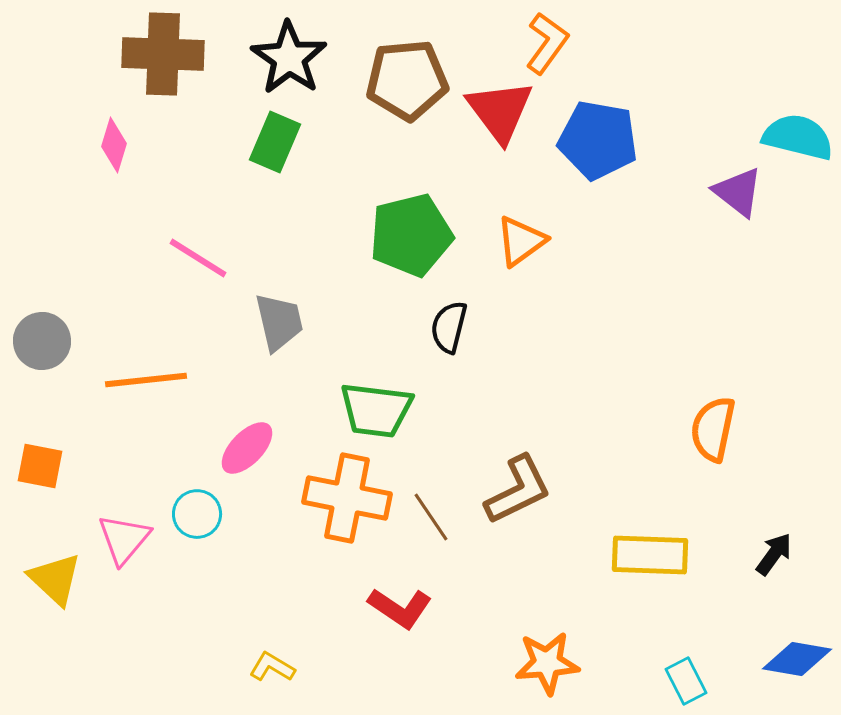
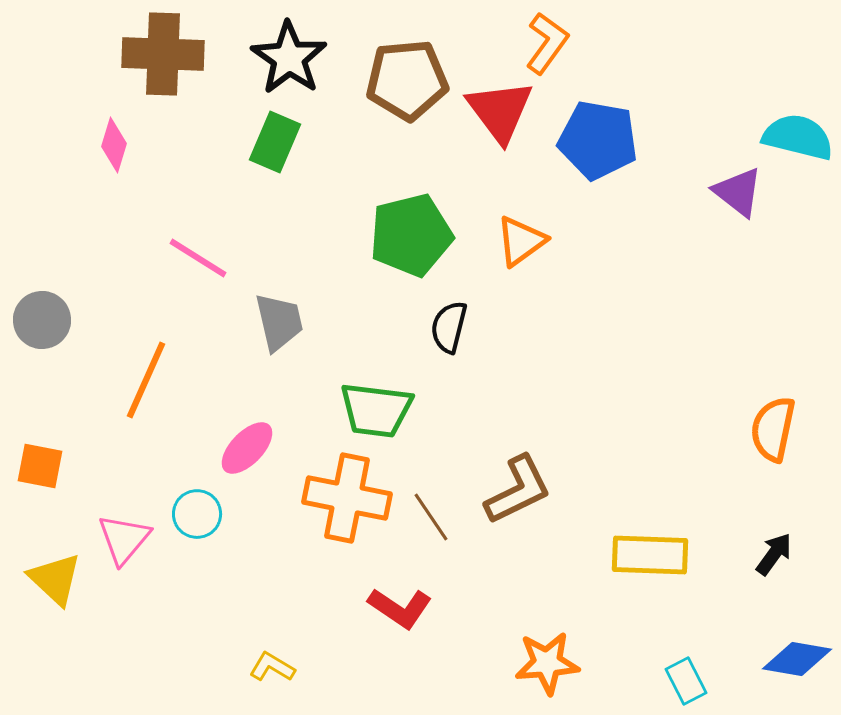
gray circle: moved 21 px up
orange line: rotated 60 degrees counterclockwise
orange semicircle: moved 60 px right
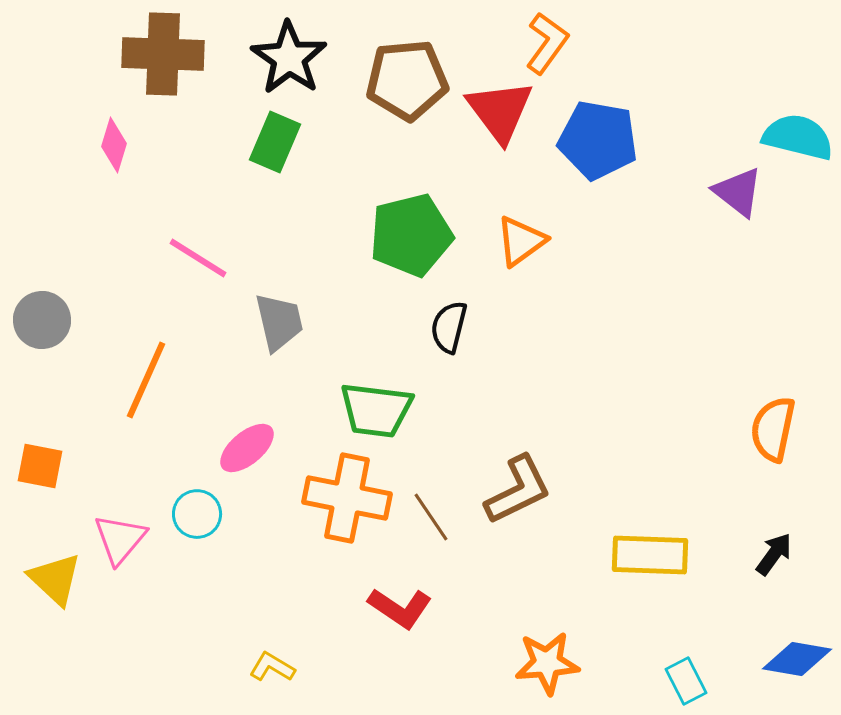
pink ellipse: rotated 6 degrees clockwise
pink triangle: moved 4 px left
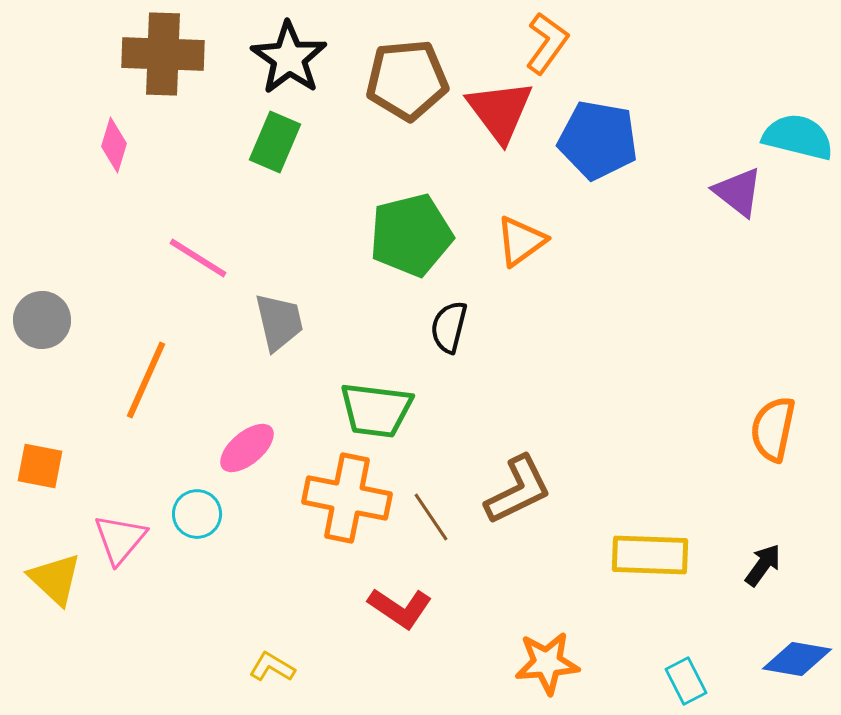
black arrow: moved 11 px left, 11 px down
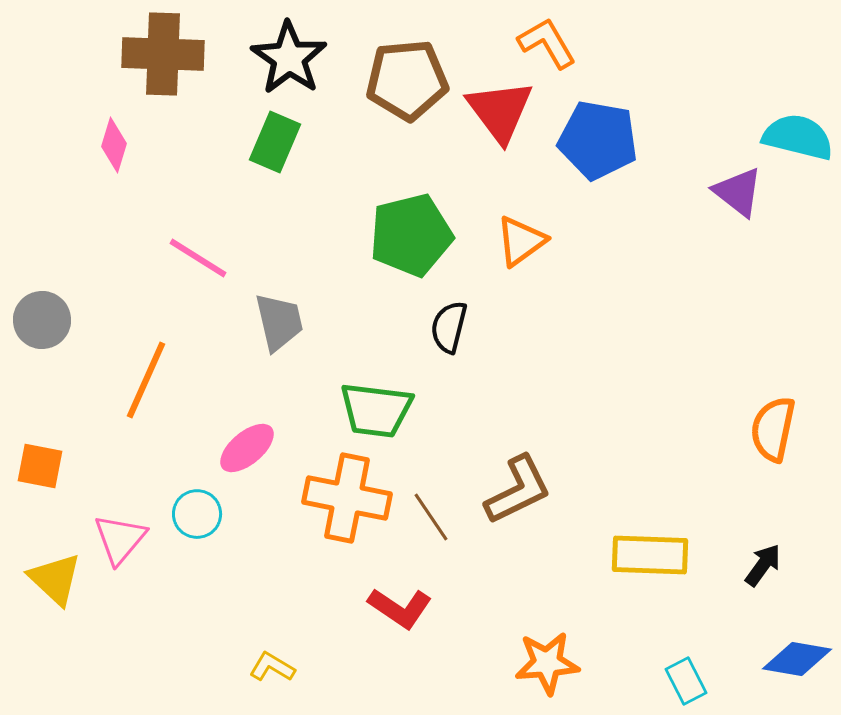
orange L-shape: rotated 66 degrees counterclockwise
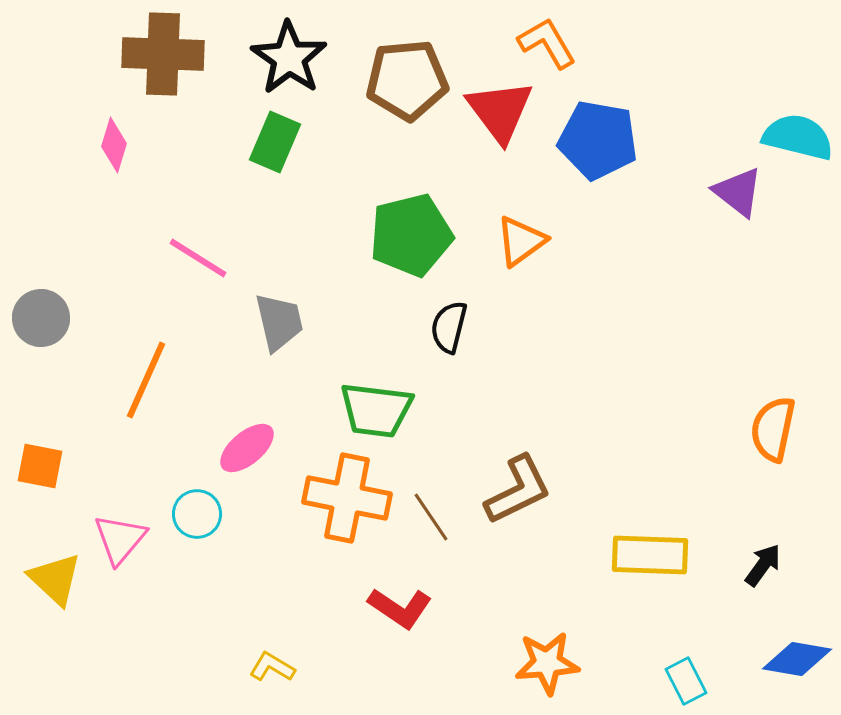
gray circle: moved 1 px left, 2 px up
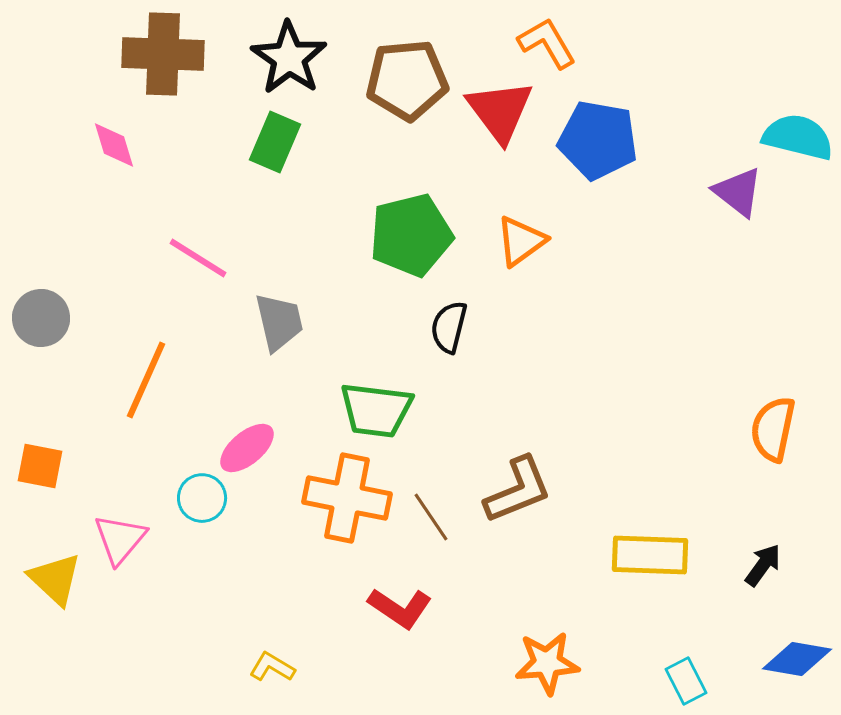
pink diamond: rotated 34 degrees counterclockwise
brown L-shape: rotated 4 degrees clockwise
cyan circle: moved 5 px right, 16 px up
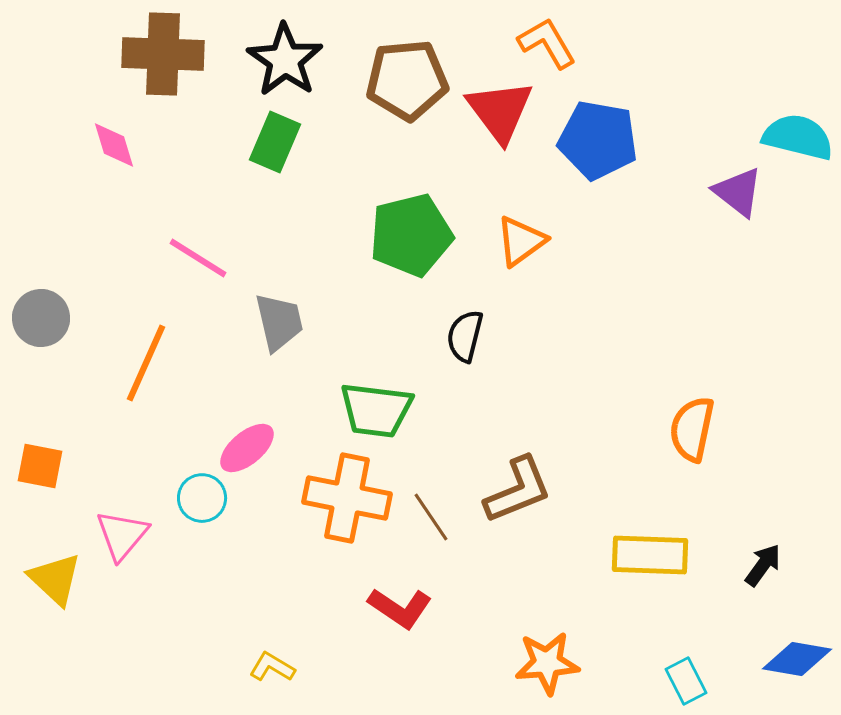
black star: moved 4 px left, 2 px down
black semicircle: moved 16 px right, 9 px down
orange line: moved 17 px up
orange semicircle: moved 81 px left
pink triangle: moved 2 px right, 4 px up
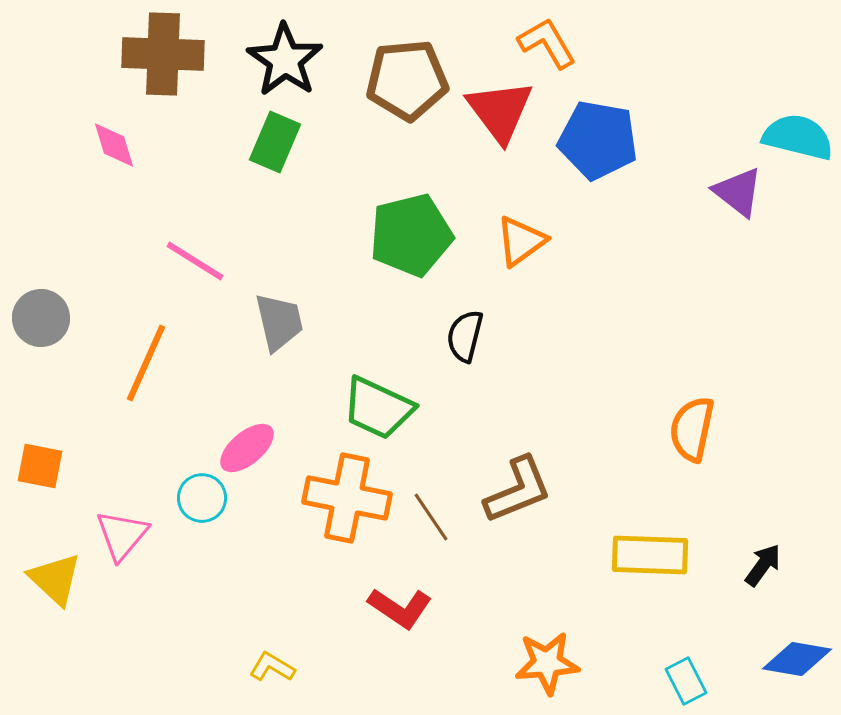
pink line: moved 3 px left, 3 px down
green trapezoid: moved 2 px right, 2 px up; rotated 18 degrees clockwise
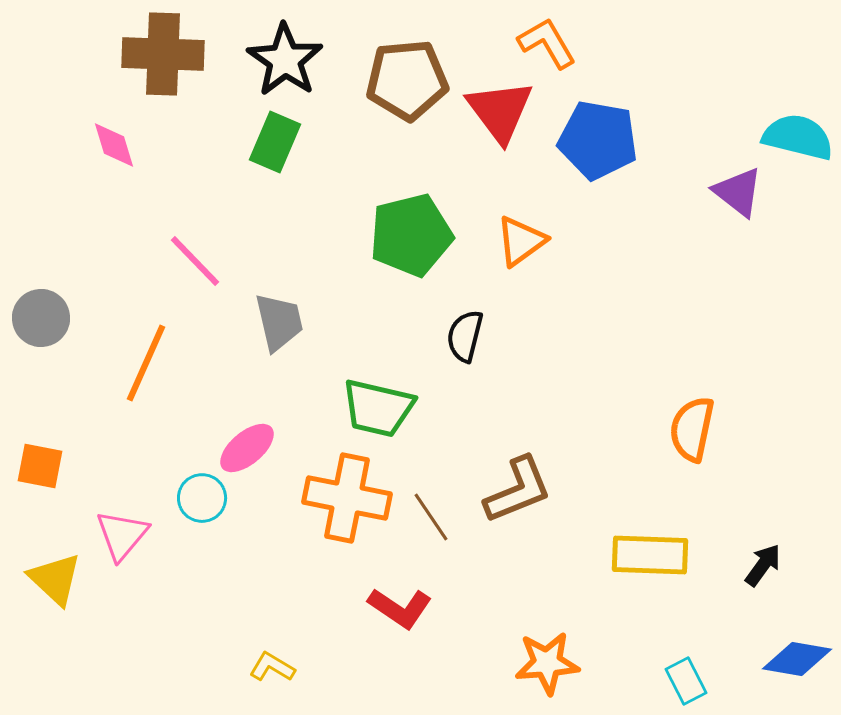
pink line: rotated 14 degrees clockwise
green trapezoid: rotated 12 degrees counterclockwise
